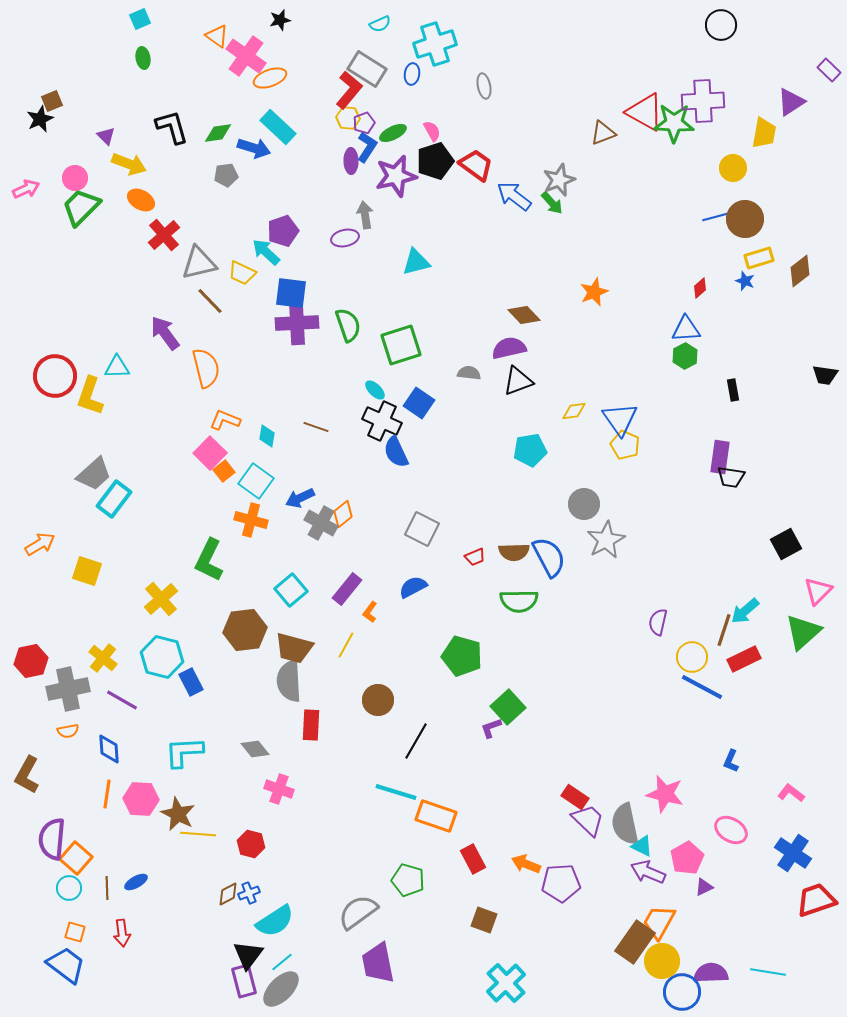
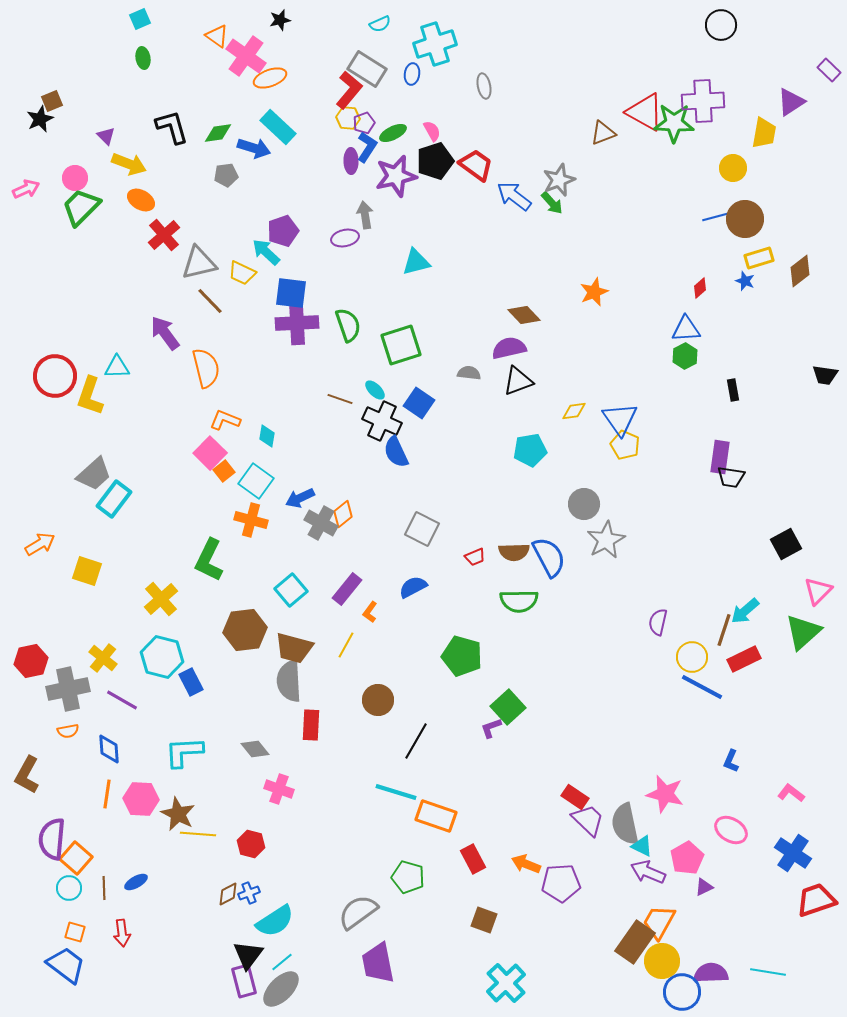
brown line at (316, 427): moved 24 px right, 28 px up
green pentagon at (408, 880): moved 3 px up
brown line at (107, 888): moved 3 px left
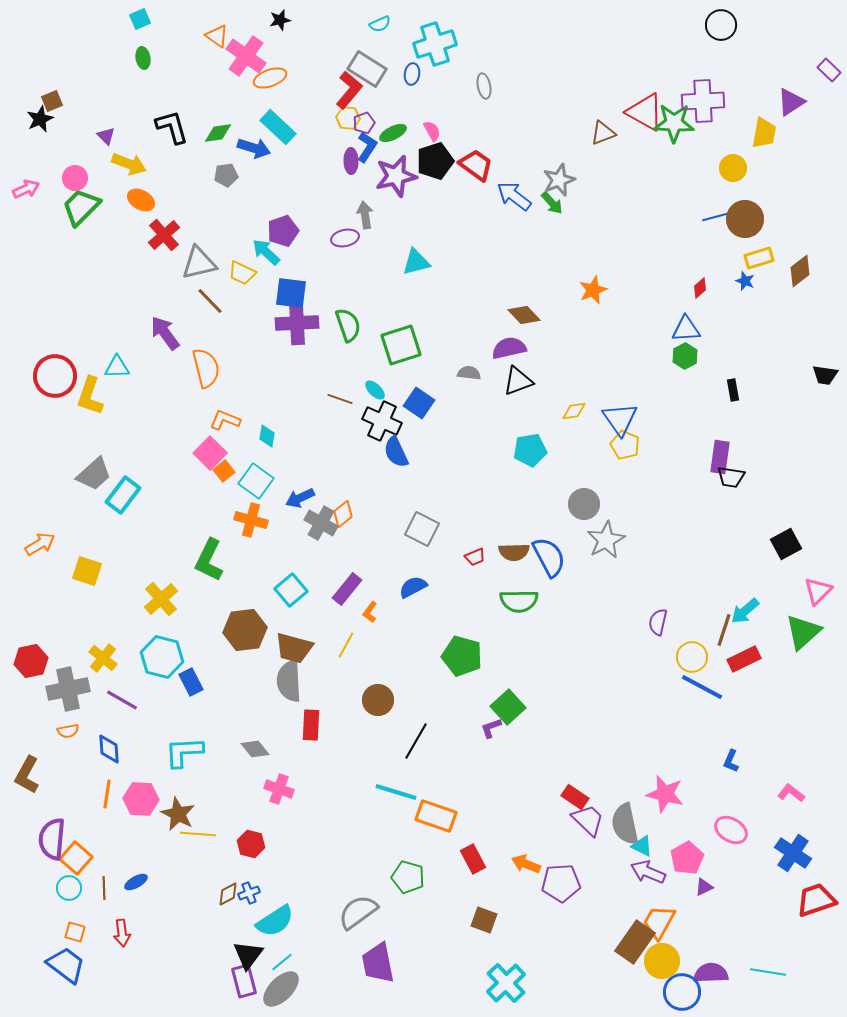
orange star at (594, 292): moved 1 px left, 2 px up
cyan rectangle at (114, 499): moved 9 px right, 4 px up
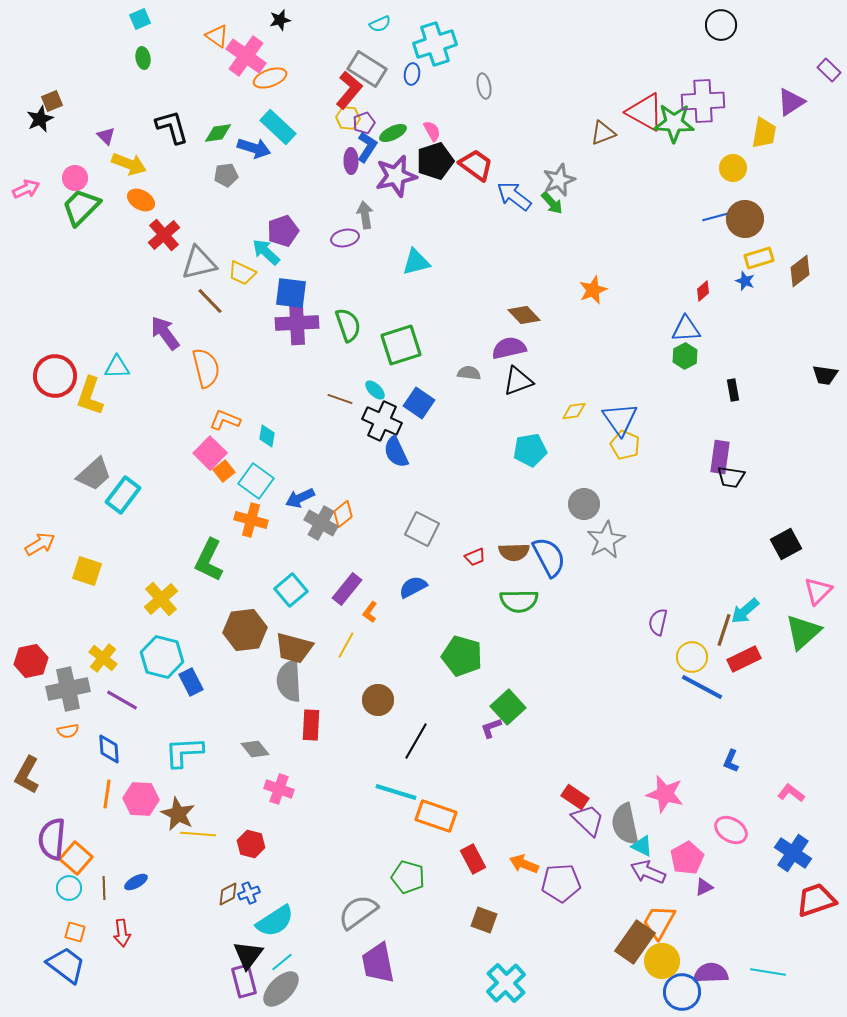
red diamond at (700, 288): moved 3 px right, 3 px down
orange arrow at (526, 864): moved 2 px left
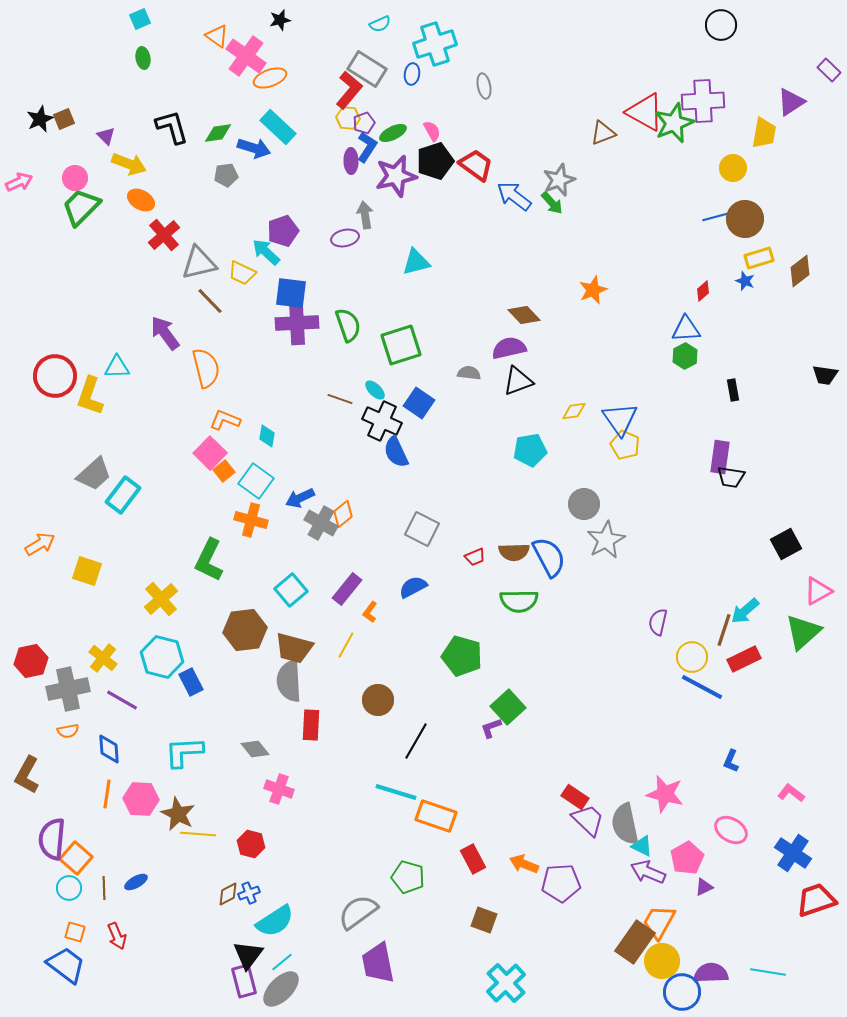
brown square at (52, 101): moved 12 px right, 18 px down
green star at (674, 123): rotated 24 degrees counterclockwise
pink arrow at (26, 189): moved 7 px left, 7 px up
pink triangle at (818, 591): rotated 16 degrees clockwise
red arrow at (122, 933): moved 5 px left, 3 px down; rotated 16 degrees counterclockwise
